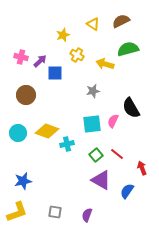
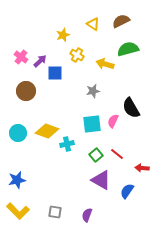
pink cross: rotated 24 degrees clockwise
brown circle: moved 4 px up
red arrow: rotated 64 degrees counterclockwise
blue star: moved 6 px left, 1 px up
yellow L-shape: moved 1 px right, 1 px up; rotated 65 degrees clockwise
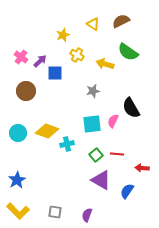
green semicircle: moved 3 px down; rotated 130 degrees counterclockwise
red line: rotated 32 degrees counterclockwise
blue star: rotated 18 degrees counterclockwise
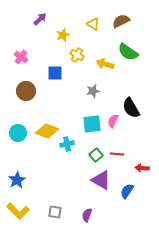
purple arrow: moved 42 px up
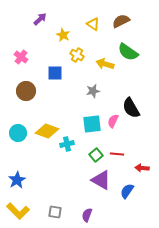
yellow star: rotated 24 degrees counterclockwise
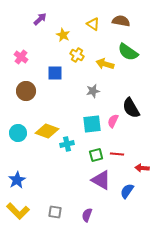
brown semicircle: rotated 36 degrees clockwise
green square: rotated 24 degrees clockwise
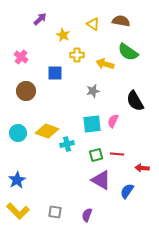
yellow cross: rotated 32 degrees counterclockwise
black semicircle: moved 4 px right, 7 px up
